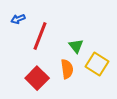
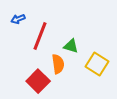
green triangle: moved 5 px left; rotated 35 degrees counterclockwise
orange semicircle: moved 9 px left, 5 px up
red square: moved 1 px right, 3 px down
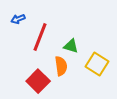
red line: moved 1 px down
orange semicircle: moved 3 px right, 2 px down
